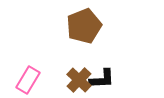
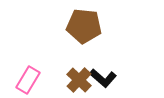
brown pentagon: rotated 28 degrees clockwise
black L-shape: moved 1 px right, 1 px up; rotated 44 degrees clockwise
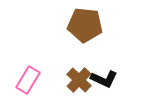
brown pentagon: moved 1 px right, 1 px up
black L-shape: moved 1 px right, 1 px down; rotated 16 degrees counterclockwise
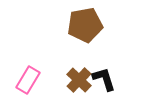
brown pentagon: rotated 16 degrees counterclockwise
black L-shape: rotated 132 degrees counterclockwise
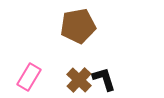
brown pentagon: moved 7 px left, 1 px down
pink rectangle: moved 1 px right, 3 px up
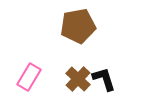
brown cross: moved 1 px left, 1 px up
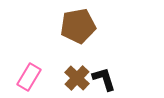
brown cross: moved 1 px left, 1 px up
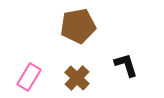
black L-shape: moved 22 px right, 14 px up
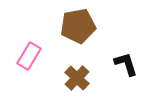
black L-shape: moved 1 px up
pink rectangle: moved 21 px up
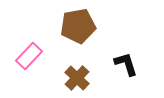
pink rectangle: rotated 12 degrees clockwise
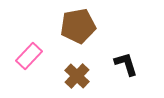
brown cross: moved 2 px up
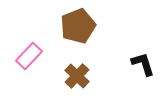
brown pentagon: rotated 12 degrees counterclockwise
black L-shape: moved 17 px right
